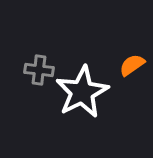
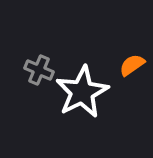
gray cross: rotated 16 degrees clockwise
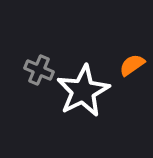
white star: moved 1 px right, 1 px up
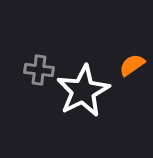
gray cross: rotated 16 degrees counterclockwise
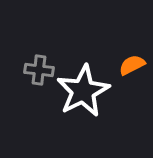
orange semicircle: rotated 8 degrees clockwise
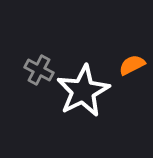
gray cross: rotated 20 degrees clockwise
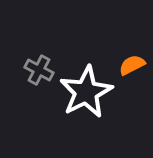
white star: moved 3 px right, 1 px down
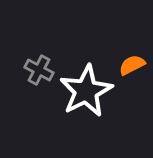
white star: moved 1 px up
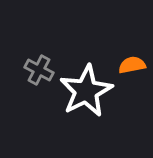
orange semicircle: rotated 16 degrees clockwise
